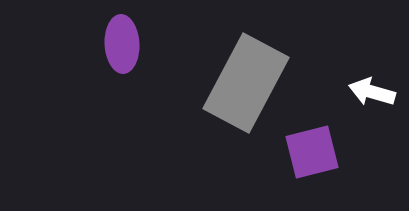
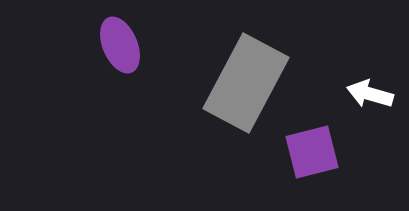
purple ellipse: moved 2 px left, 1 px down; rotated 20 degrees counterclockwise
white arrow: moved 2 px left, 2 px down
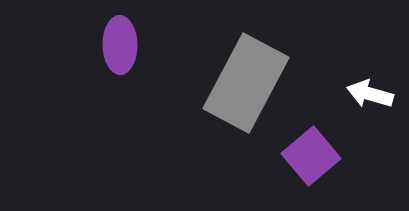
purple ellipse: rotated 22 degrees clockwise
purple square: moved 1 px left, 4 px down; rotated 26 degrees counterclockwise
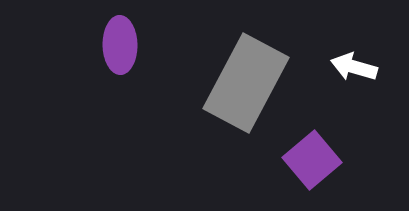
white arrow: moved 16 px left, 27 px up
purple square: moved 1 px right, 4 px down
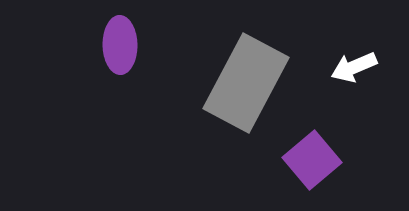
white arrow: rotated 39 degrees counterclockwise
